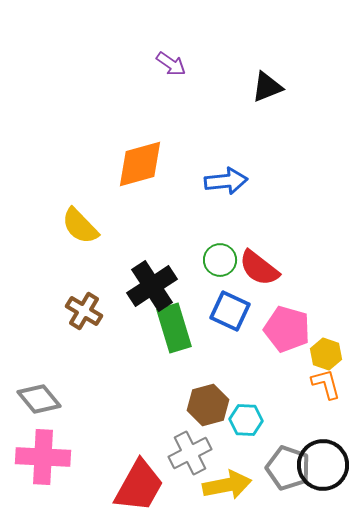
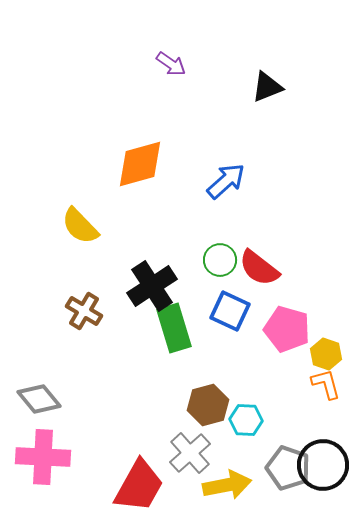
blue arrow: rotated 36 degrees counterclockwise
gray cross: rotated 15 degrees counterclockwise
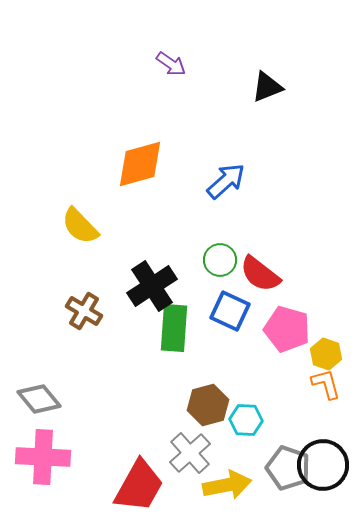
red semicircle: moved 1 px right, 6 px down
green rectangle: rotated 21 degrees clockwise
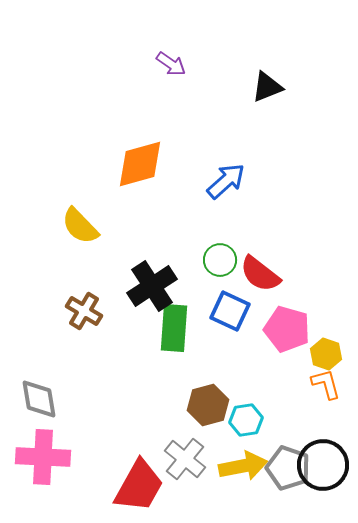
gray diamond: rotated 30 degrees clockwise
cyan hexagon: rotated 12 degrees counterclockwise
gray cross: moved 5 px left, 6 px down; rotated 9 degrees counterclockwise
yellow arrow: moved 16 px right, 19 px up
